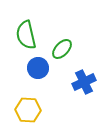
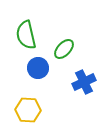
green ellipse: moved 2 px right
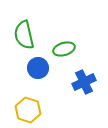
green semicircle: moved 2 px left
green ellipse: rotated 30 degrees clockwise
yellow hexagon: rotated 15 degrees clockwise
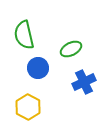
green ellipse: moved 7 px right; rotated 10 degrees counterclockwise
yellow hexagon: moved 3 px up; rotated 10 degrees clockwise
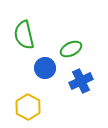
blue circle: moved 7 px right
blue cross: moved 3 px left, 1 px up
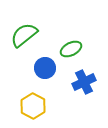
green semicircle: rotated 64 degrees clockwise
blue cross: moved 3 px right, 1 px down
yellow hexagon: moved 5 px right, 1 px up
